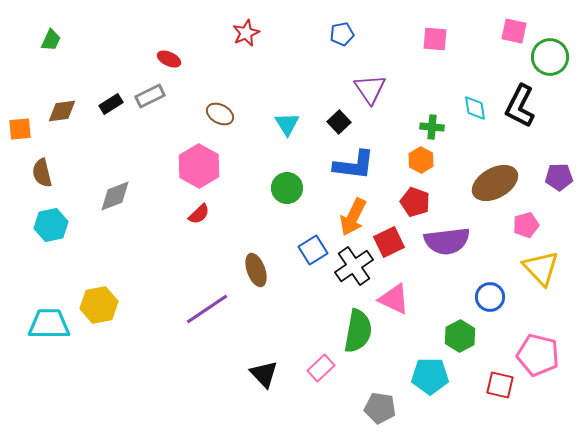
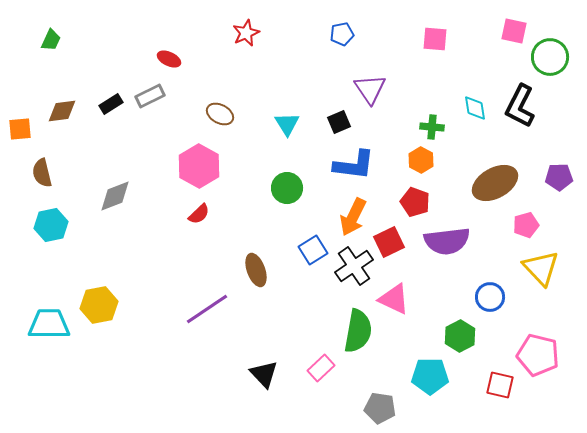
black square at (339, 122): rotated 20 degrees clockwise
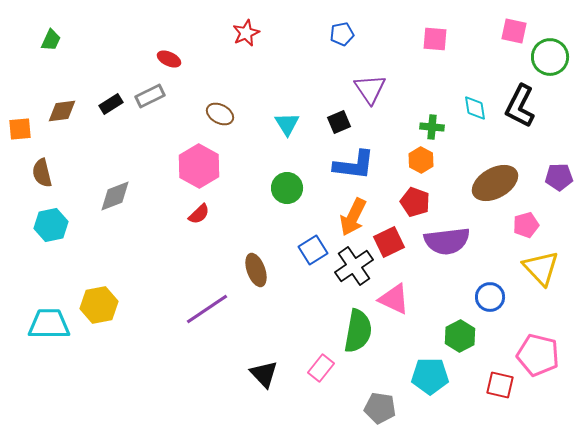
pink rectangle at (321, 368): rotated 8 degrees counterclockwise
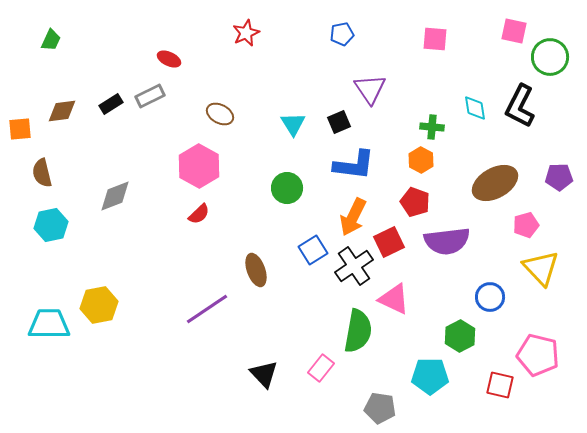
cyan triangle at (287, 124): moved 6 px right
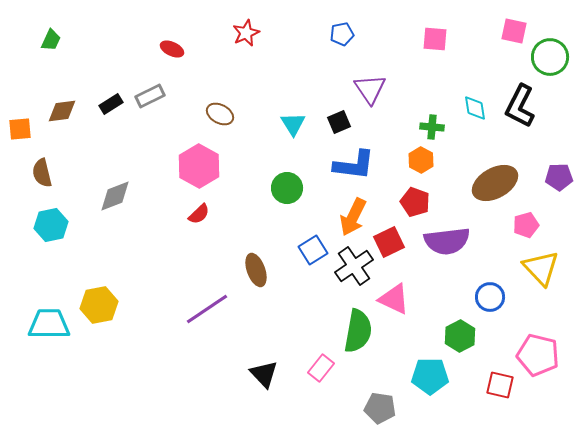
red ellipse at (169, 59): moved 3 px right, 10 px up
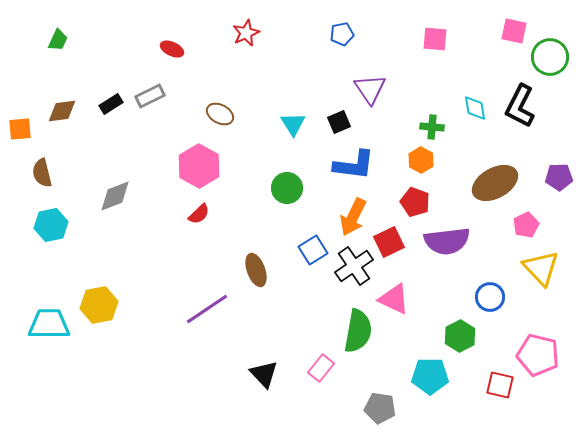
green trapezoid at (51, 40): moved 7 px right
pink pentagon at (526, 225): rotated 10 degrees counterclockwise
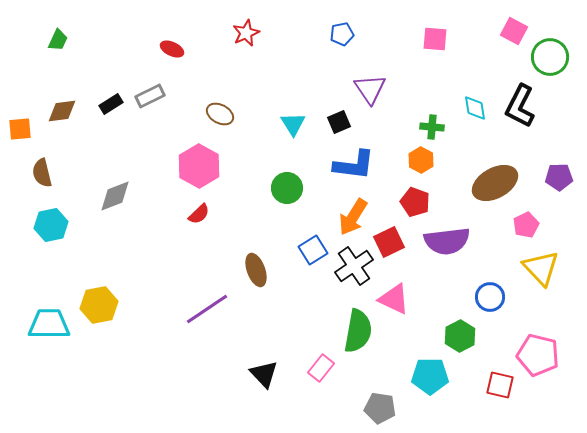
pink square at (514, 31): rotated 16 degrees clockwise
orange arrow at (353, 217): rotated 6 degrees clockwise
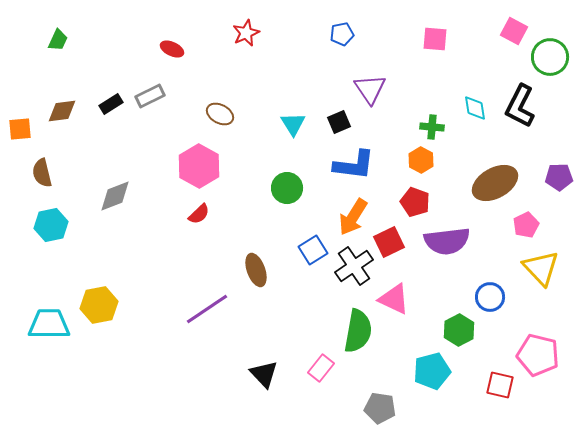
green hexagon at (460, 336): moved 1 px left, 6 px up
cyan pentagon at (430, 376): moved 2 px right, 5 px up; rotated 15 degrees counterclockwise
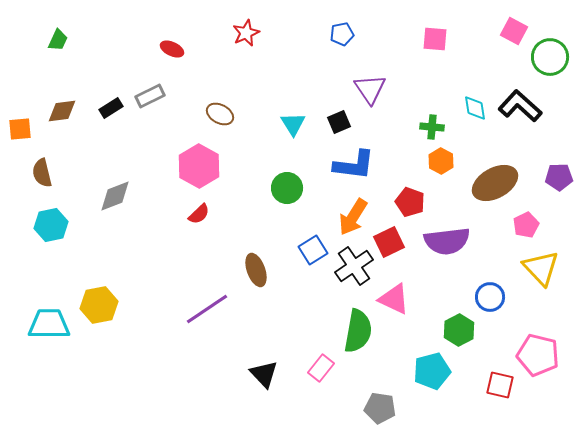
black rectangle at (111, 104): moved 4 px down
black L-shape at (520, 106): rotated 105 degrees clockwise
orange hexagon at (421, 160): moved 20 px right, 1 px down
red pentagon at (415, 202): moved 5 px left
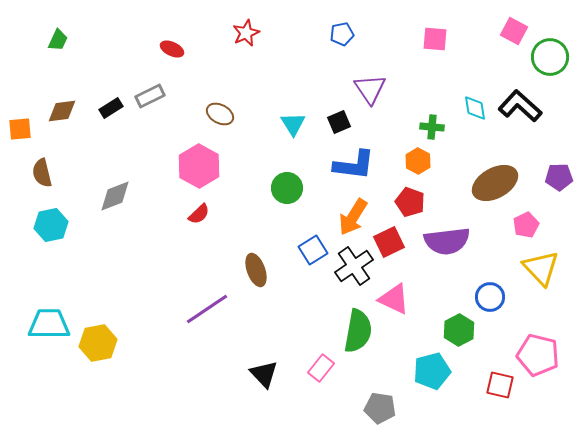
orange hexagon at (441, 161): moved 23 px left
yellow hexagon at (99, 305): moved 1 px left, 38 px down
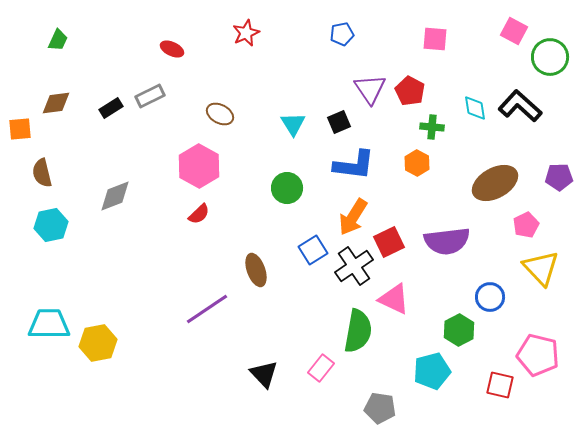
brown diamond at (62, 111): moved 6 px left, 8 px up
orange hexagon at (418, 161): moved 1 px left, 2 px down
red pentagon at (410, 202): moved 111 px up; rotated 8 degrees clockwise
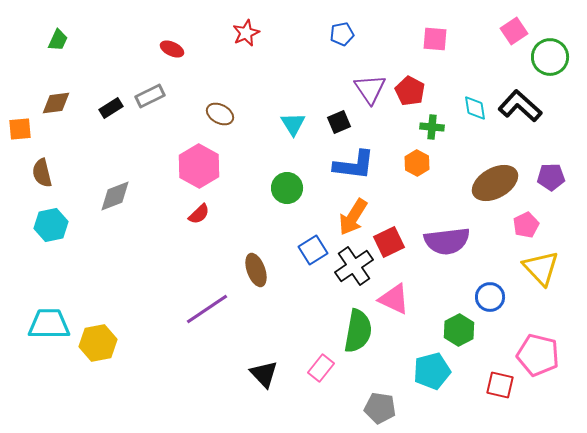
pink square at (514, 31): rotated 28 degrees clockwise
purple pentagon at (559, 177): moved 8 px left
